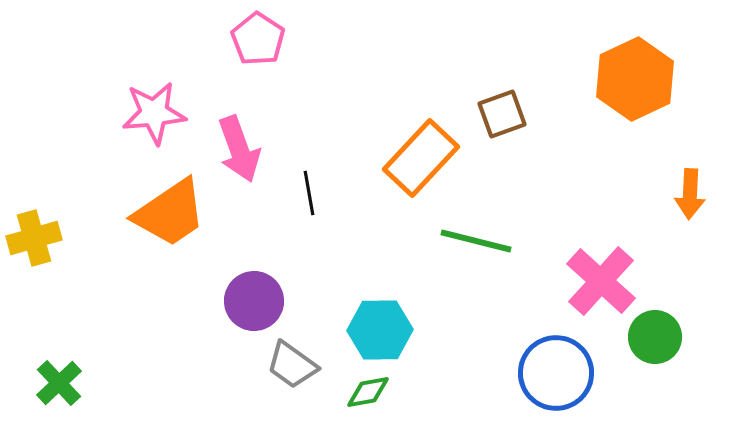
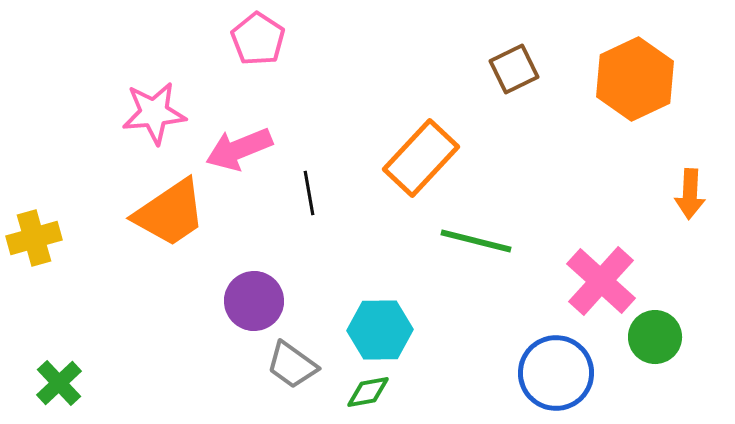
brown square: moved 12 px right, 45 px up; rotated 6 degrees counterclockwise
pink arrow: rotated 88 degrees clockwise
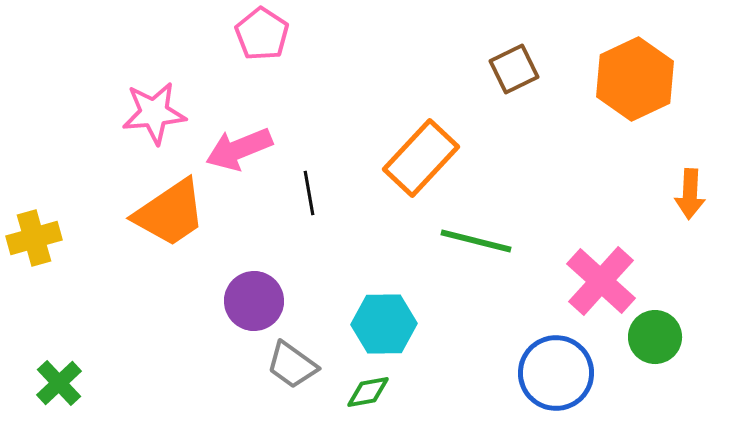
pink pentagon: moved 4 px right, 5 px up
cyan hexagon: moved 4 px right, 6 px up
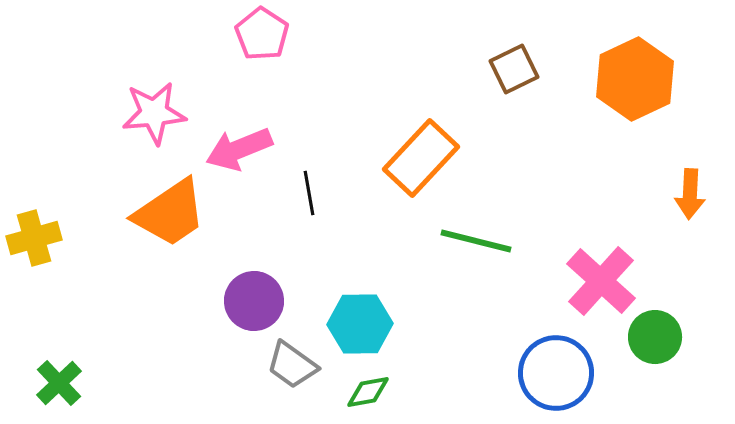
cyan hexagon: moved 24 px left
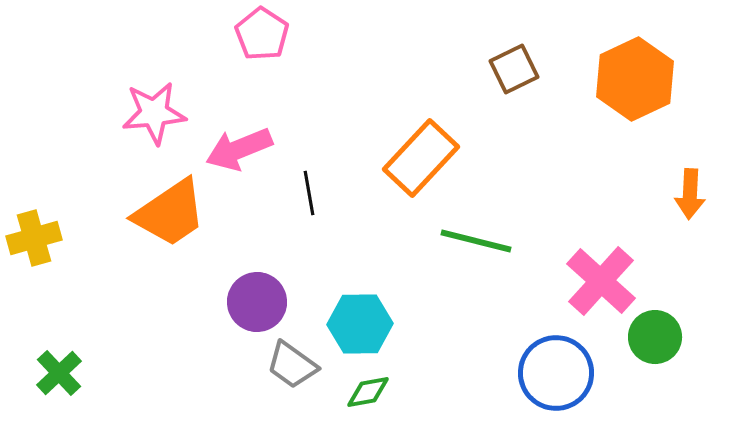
purple circle: moved 3 px right, 1 px down
green cross: moved 10 px up
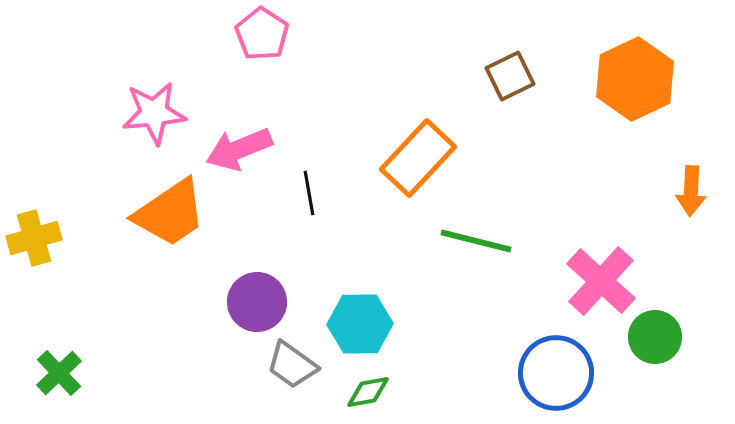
brown square: moved 4 px left, 7 px down
orange rectangle: moved 3 px left
orange arrow: moved 1 px right, 3 px up
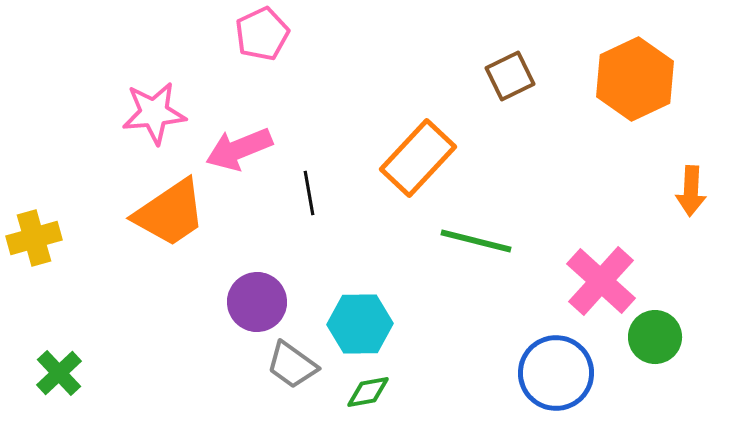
pink pentagon: rotated 14 degrees clockwise
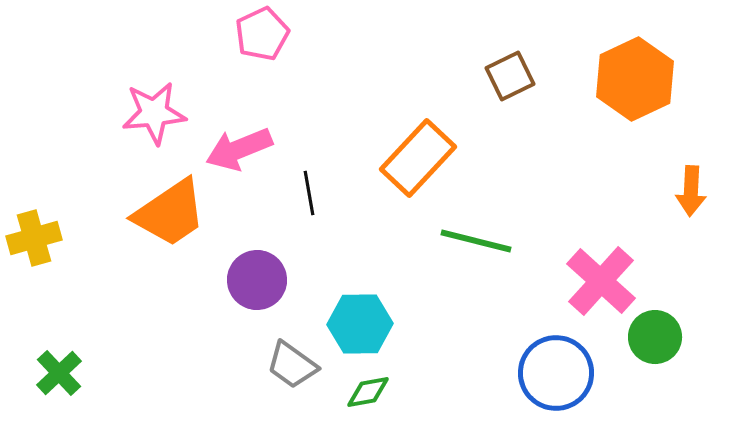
purple circle: moved 22 px up
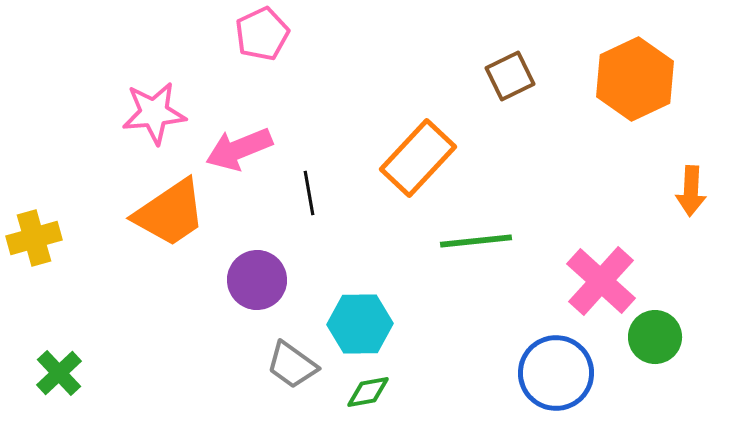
green line: rotated 20 degrees counterclockwise
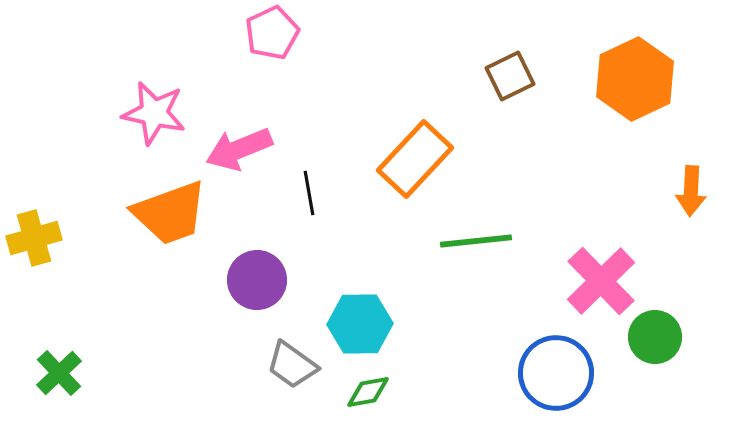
pink pentagon: moved 10 px right, 1 px up
pink star: rotated 18 degrees clockwise
orange rectangle: moved 3 px left, 1 px down
orange trapezoid: rotated 14 degrees clockwise
pink cross: rotated 4 degrees clockwise
